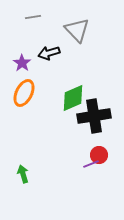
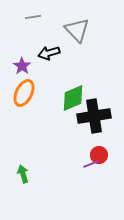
purple star: moved 3 px down
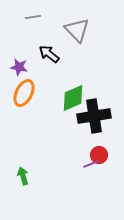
black arrow: moved 1 px down; rotated 55 degrees clockwise
purple star: moved 3 px left, 1 px down; rotated 24 degrees counterclockwise
green arrow: moved 2 px down
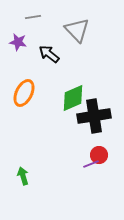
purple star: moved 1 px left, 25 px up
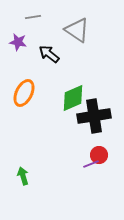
gray triangle: rotated 12 degrees counterclockwise
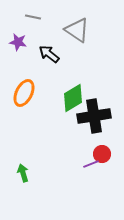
gray line: rotated 21 degrees clockwise
green diamond: rotated 8 degrees counterclockwise
red circle: moved 3 px right, 1 px up
green arrow: moved 3 px up
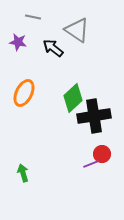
black arrow: moved 4 px right, 6 px up
green diamond: rotated 12 degrees counterclockwise
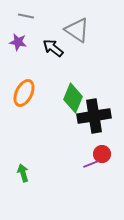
gray line: moved 7 px left, 1 px up
green diamond: rotated 24 degrees counterclockwise
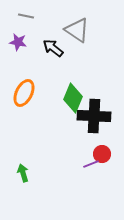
black cross: rotated 12 degrees clockwise
